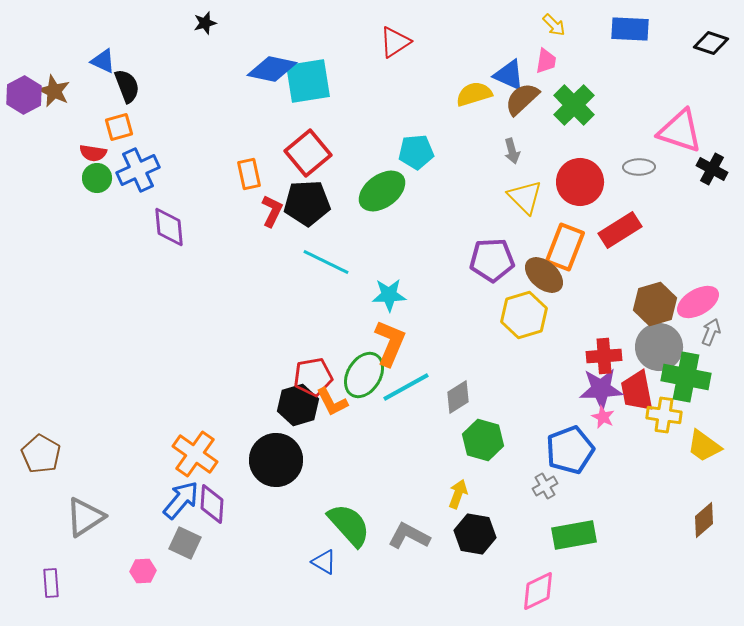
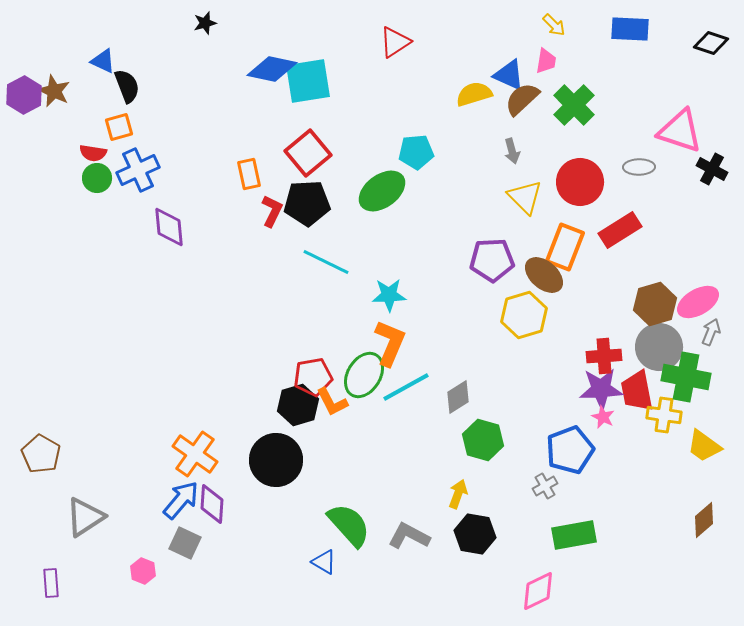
pink hexagon at (143, 571): rotated 25 degrees clockwise
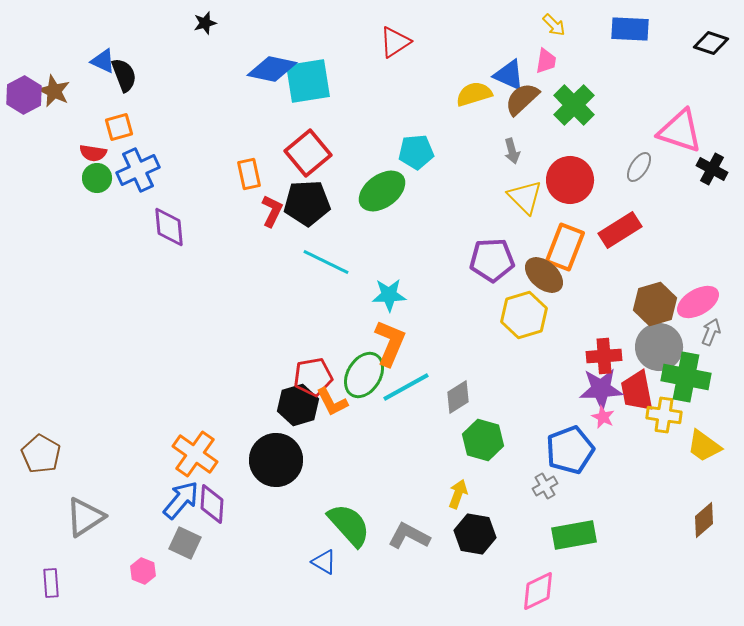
black semicircle at (127, 86): moved 3 px left, 11 px up
gray ellipse at (639, 167): rotated 56 degrees counterclockwise
red circle at (580, 182): moved 10 px left, 2 px up
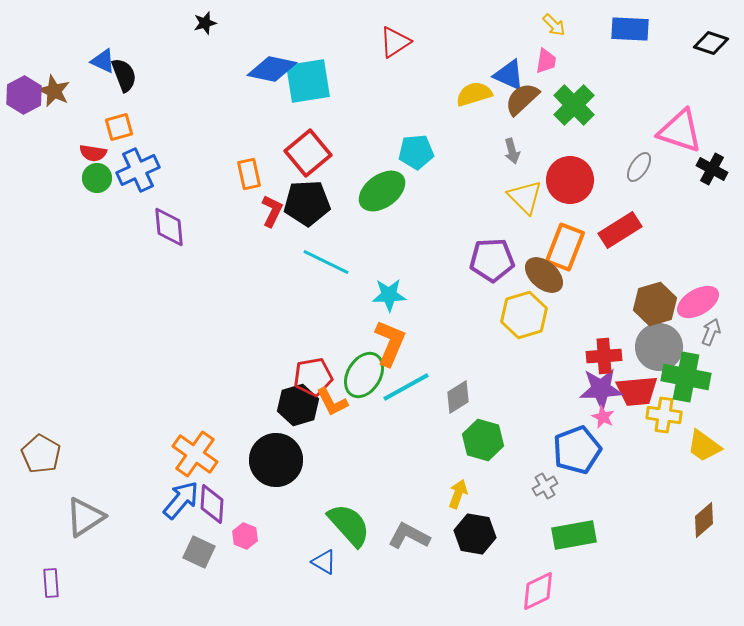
red trapezoid at (637, 391): rotated 84 degrees counterclockwise
blue pentagon at (570, 450): moved 7 px right
gray square at (185, 543): moved 14 px right, 9 px down
pink hexagon at (143, 571): moved 102 px right, 35 px up
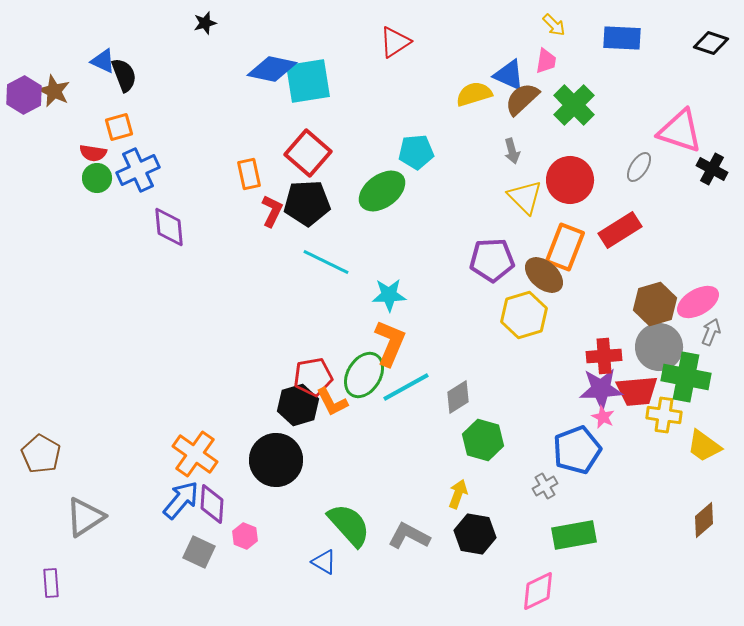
blue rectangle at (630, 29): moved 8 px left, 9 px down
red square at (308, 153): rotated 9 degrees counterclockwise
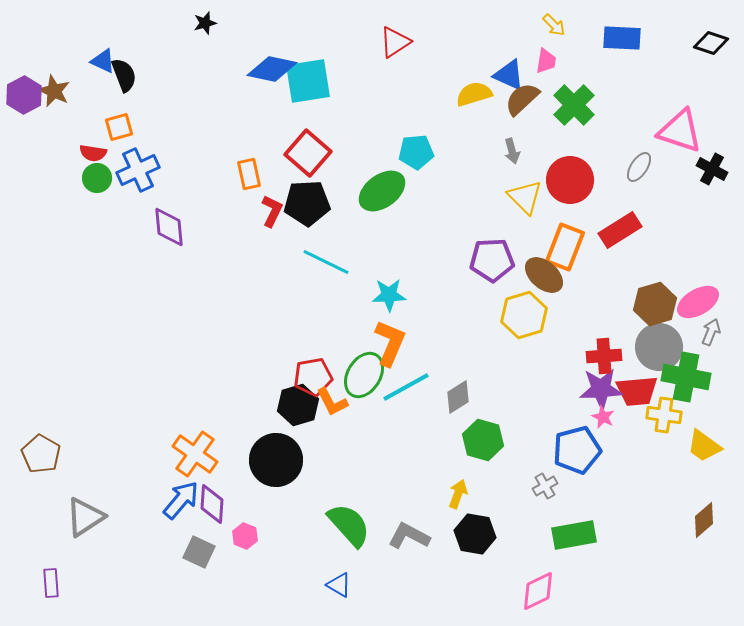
blue pentagon at (577, 450): rotated 6 degrees clockwise
blue triangle at (324, 562): moved 15 px right, 23 px down
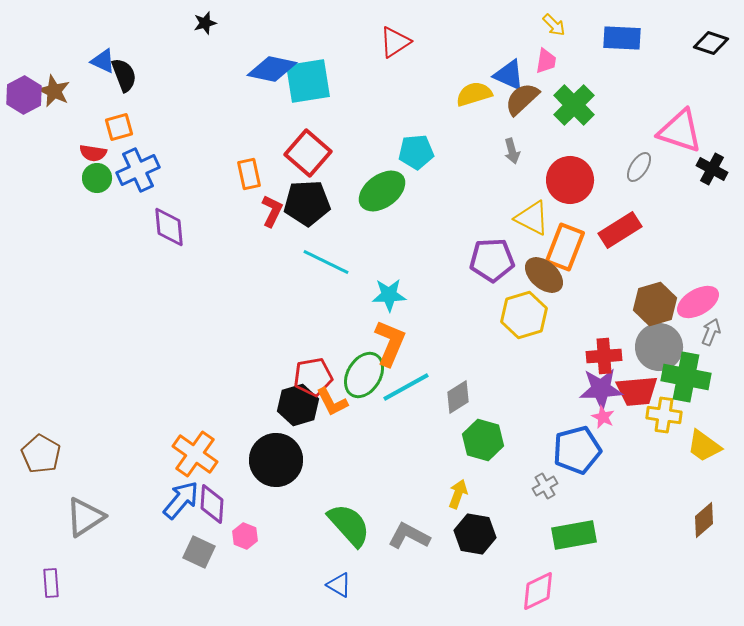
yellow triangle at (525, 197): moved 7 px right, 21 px down; rotated 18 degrees counterclockwise
